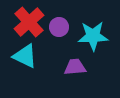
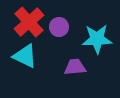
cyan star: moved 4 px right, 3 px down
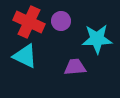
red cross: rotated 24 degrees counterclockwise
purple circle: moved 2 px right, 6 px up
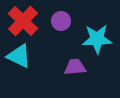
red cross: moved 6 px left, 1 px up; rotated 20 degrees clockwise
cyan triangle: moved 6 px left
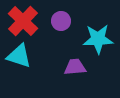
cyan star: moved 1 px right
cyan triangle: rotated 8 degrees counterclockwise
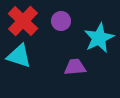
cyan star: moved 1 px right, 1 px up; rotated 24 degrees counterclockwise
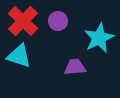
purple circle: moved 3 px left
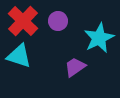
purple trapezoid: rotated 30 degrees counterclockwise
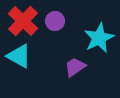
purple circle: moved 3 px left
cyan triangle: rotated 12 degrees clockwise
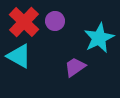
red cross: moved 1 px right, 1 px down
